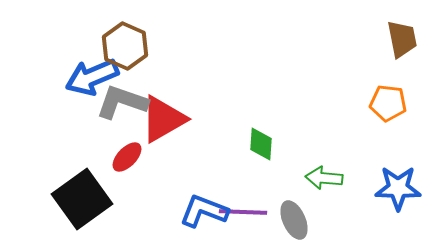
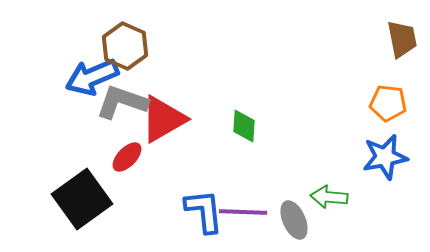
green diamond: moved 17 px left, 18 px up
green arrow: moved 5 px right, 19 px down
blue star: moved 13 px left, 31 px up; rotated 12 degrees counterclockwise
blue L-shape: rotated 63 degrees clockwise
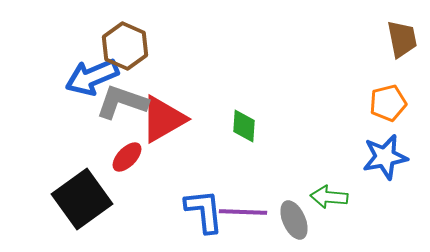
orange pentagon: rotated 21 degrees counterclockwise
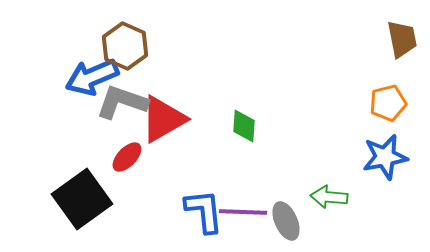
gray ellipse: moved 8 px left, 1 px down
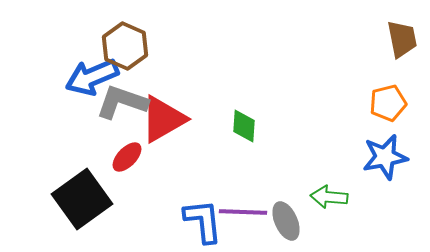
blue L-shape: moved 1 px left, 10 px down
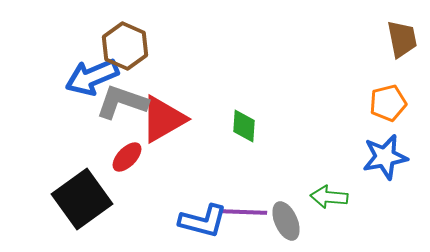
blue L-shape: rotated 111 degrees clockwise
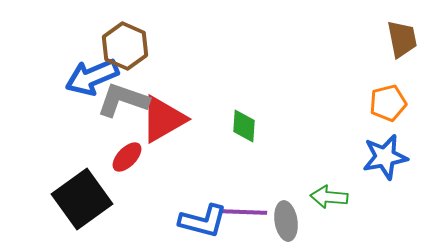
gray L-shape: moved 1 px right, 2 px up
gray ellipse: rotated 15 degrees clockwise
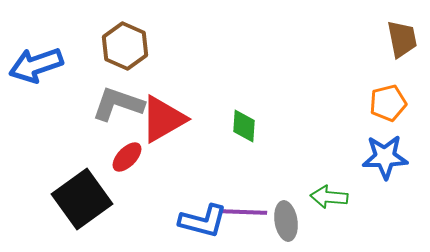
blue arrow: moved 56 px left, 12 px up; rotated 4 degrees clockwise
gray L-shape: moved 5 px left, 4 px down
blue star: rotated 9 degrees clockwise
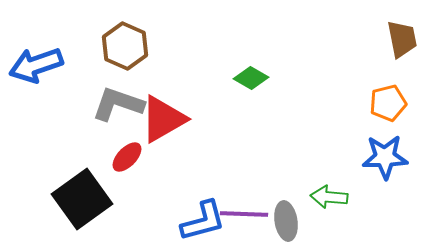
green diamond: moved 7 px right, 48 px up; rotated 64 degrees counterclockwise
purple line: moved 1 px right, 2 px down
blue L-shape: rotated 30 degrees counterclockwise
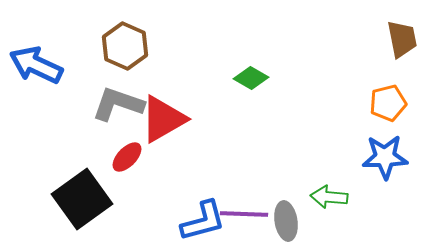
blue arrow: rotated 44 degrees clockwise
